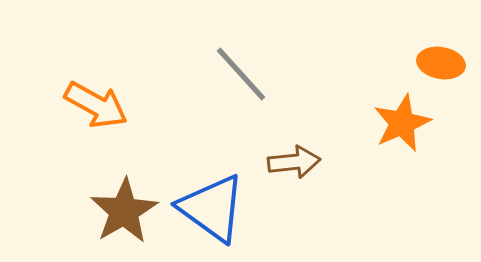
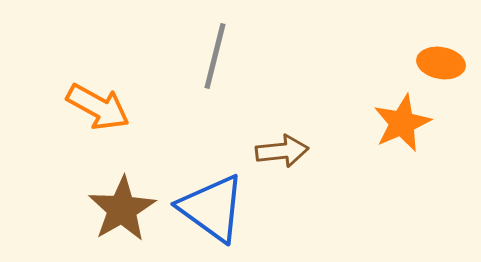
gray line: moved 26 px left, 18 px up; rotated 56 degrees clockwise
orange arrow: moved 2 px right, 2 px down
brown arrow: moved 12 px left, 11 px up
brown star: moved 2 px left, 2 px up
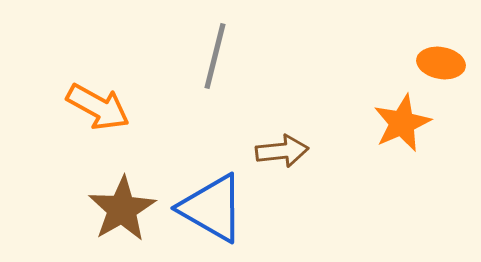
blue triangle: rotated 6 degrees counterclockwise
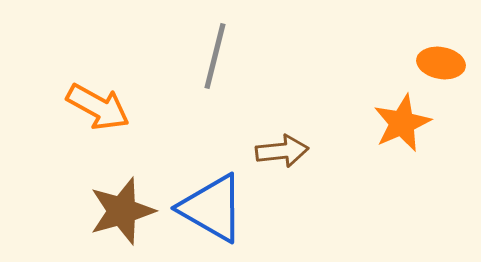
brown star: moved 2 px down; rotated 14 degrees clockwise
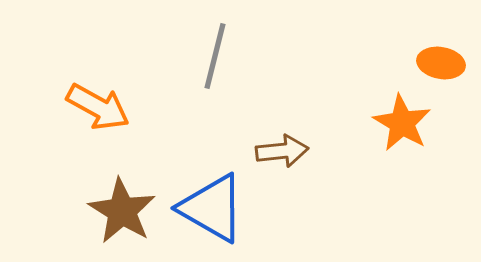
orange star: rotated 18 degrees counterclockwise
brown star: rotated 24 degrees counterclockwise
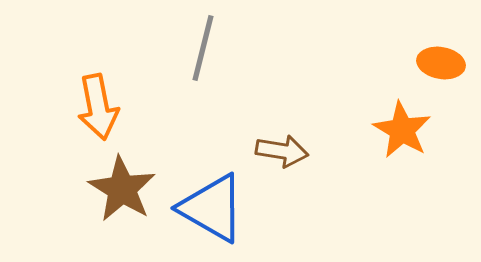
gray line: moved 12 px left, 8 px up
orange arrow: rotated 50 degrees clockwise
orange star: moved 7 px down
brown arrow: rotated 15 degrees clockwise
brown star: moved 22 px up
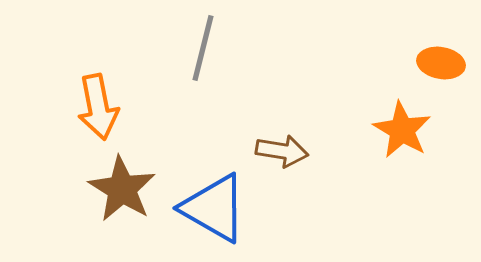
blue triangle: moved 2 px right
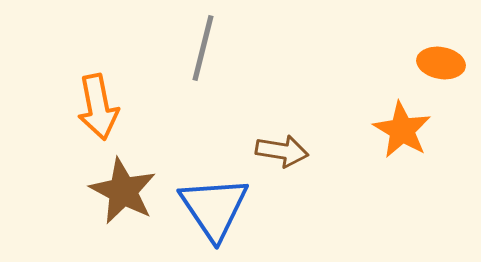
brown star: moved 1 px right, 2 px down; rotated 4 degrees counterclockwise
blue triangle: rotated 26 degrees clockwise
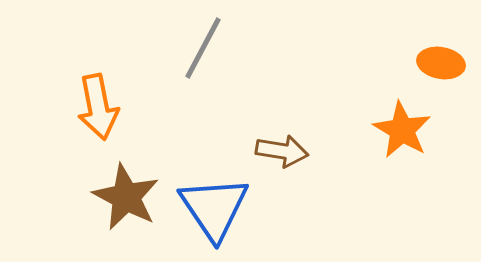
gray line: rotated 14 degrees clockwise
brown star: moved 3 px right, 6 px down
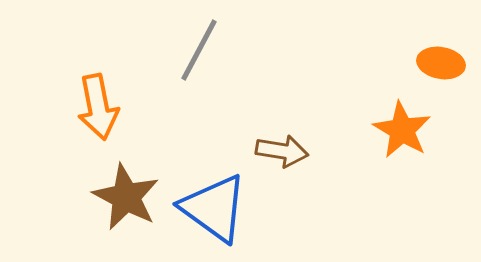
gray line: moved 4 px left, 2 px down
blue triangle: rotated 20 degrees counterclockwise
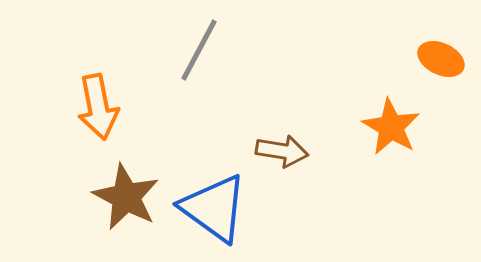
orange ellipse: moved 4 px up; rotated 15 degrees clockwise
orange star: moved 11 px left, 3 px up
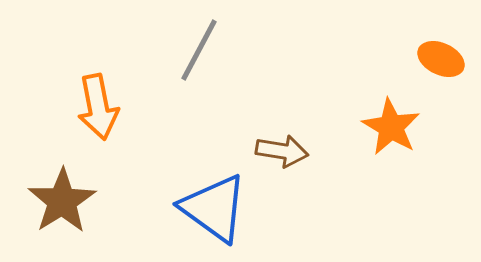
brown star: moved 64 px left, 4 px down; rotated 12 degrees clockwise
